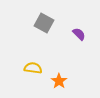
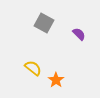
yellow semicircle: rotated 30 degrees clockwise
orange star: moved 3 px left, 1 px up
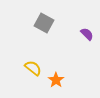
purple semicircle: moved 8 px right
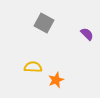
yellow semicircle: moved 1 px up; rotated 36 degrees counterclockwise
orange star: rotated 14 degrees clockwise
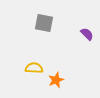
gray square: rotated 18 degrees counterclockwise
yellow semicircle: moved 1 px right, 1 px down
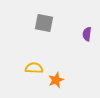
purple semicircle: rotated 128 degrees counterclockwise
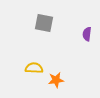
orange star: rotated 14 degrees clockwise
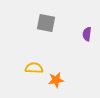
gray square: moved 2 px right
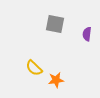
gray square: moved 9 px right, 1 px down
yellow semicircle: rotated 138 degrees counterclockwise
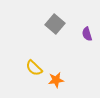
gray square: rotated 30 degrees clockwise
purple semicircle: rotated 24 degrees counterclockwise
